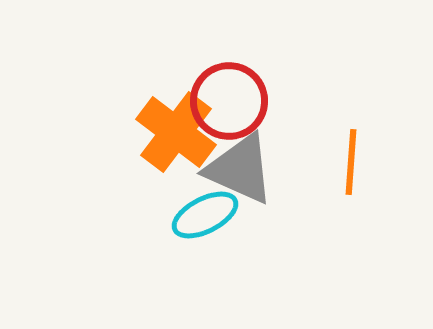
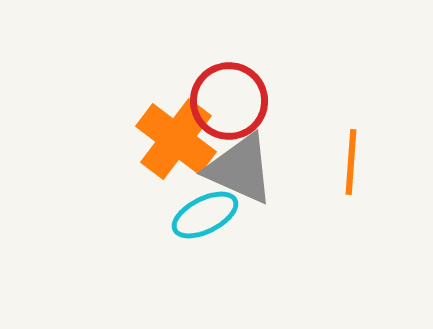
orange cross: moved 7 px down
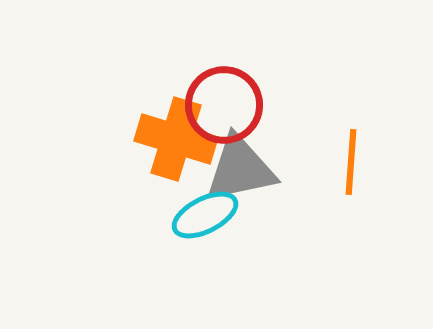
red circle: moved 5 px left, 4 px down
orange cross: rotated 20 degrees counterclockwise
gray triangle: rotated 36 degrees counterclockwise
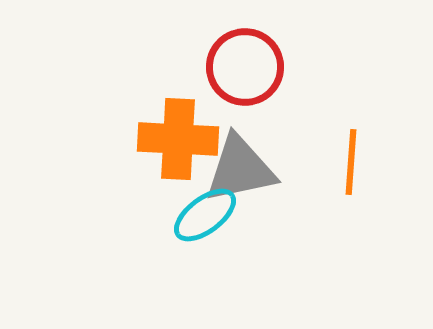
red circle: moved 21 px right, 38 px up
orange cross: moved 2 px right; rotated 14 degrees counterclockwise
cyan ellipse: rotated 10 degrees counterclockwise
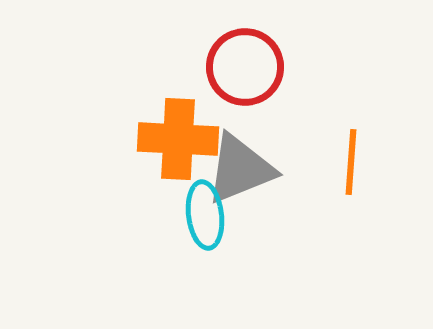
gray triangle: rotated 10 degrees counterclockwise
cyan ellipse: rotated 60 degrees counterclockwise
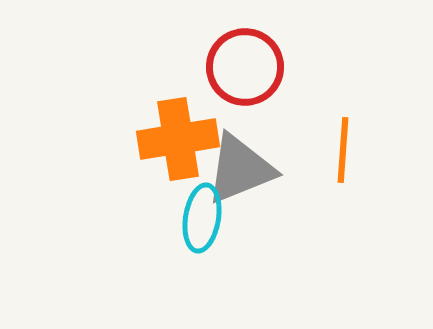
orange cross: rotated 12 degrees counterclockwise
orange line: moved 8 px left, 12 px up
cyan ellipse: moved 3 px left, 3 px down; rotated 16 degrees clockwise
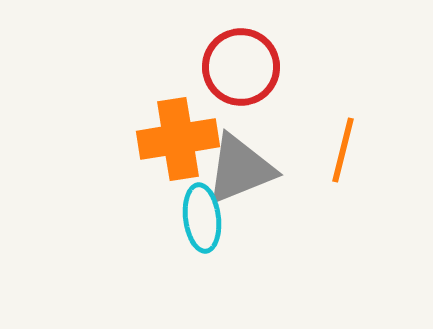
red circle: moved 4 px left
orange line: rotated 10 degrees clockwise
cyan ellipse: rotated 16 degrees counterclockwise
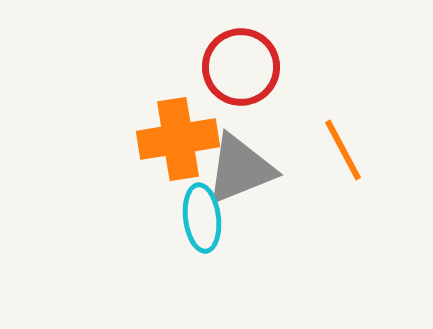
orange line: rotated 42 degrees counterclockwise
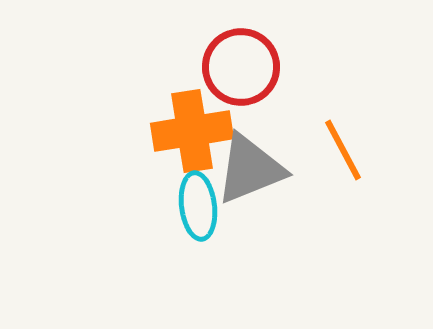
orange cross: moved 14 px right, 8 px up
gray triangle: moved 10 px right
cyan ellipse: moved 4 px left, 12 px up
